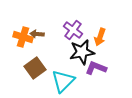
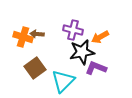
purple cross: rotated 24 degrees counterclockwise
orange arrow: rotated 42 degrees clockwise
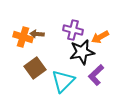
purple L-shape: moved 7 px down; rotated 65 degrees counterclockwise
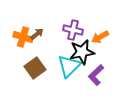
brown arrow: rotated 136 degrees clockwise
cyan triangle: moved 6 px right, 15 px up
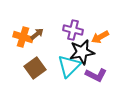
purple L-shape: rotated 110 degrees counterclockwise
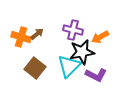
orange cross: moved 2 px left
brown square: rotated 15 degrees counterclockwise
